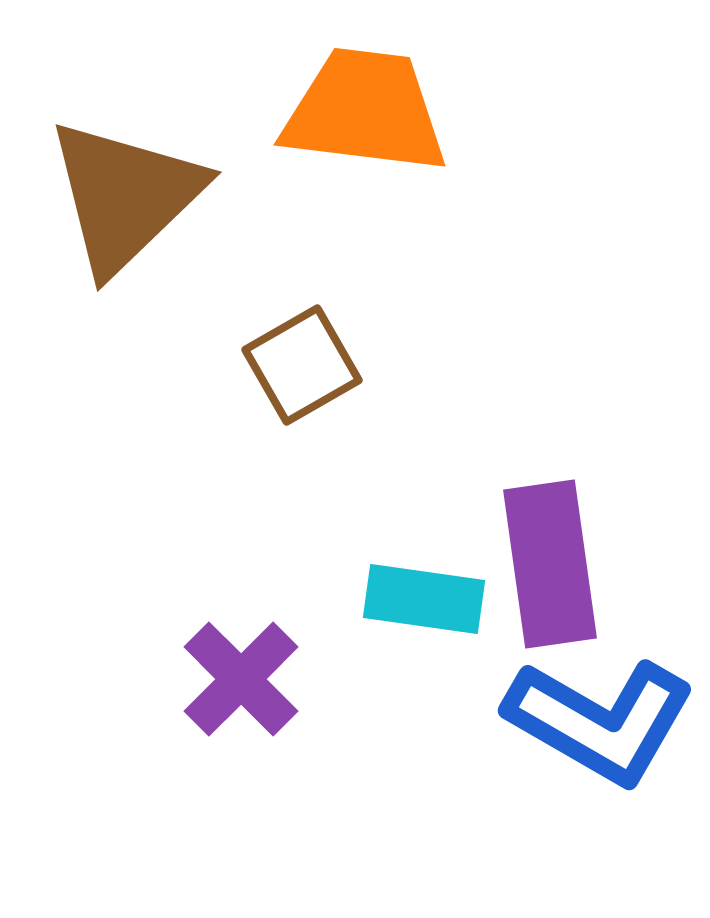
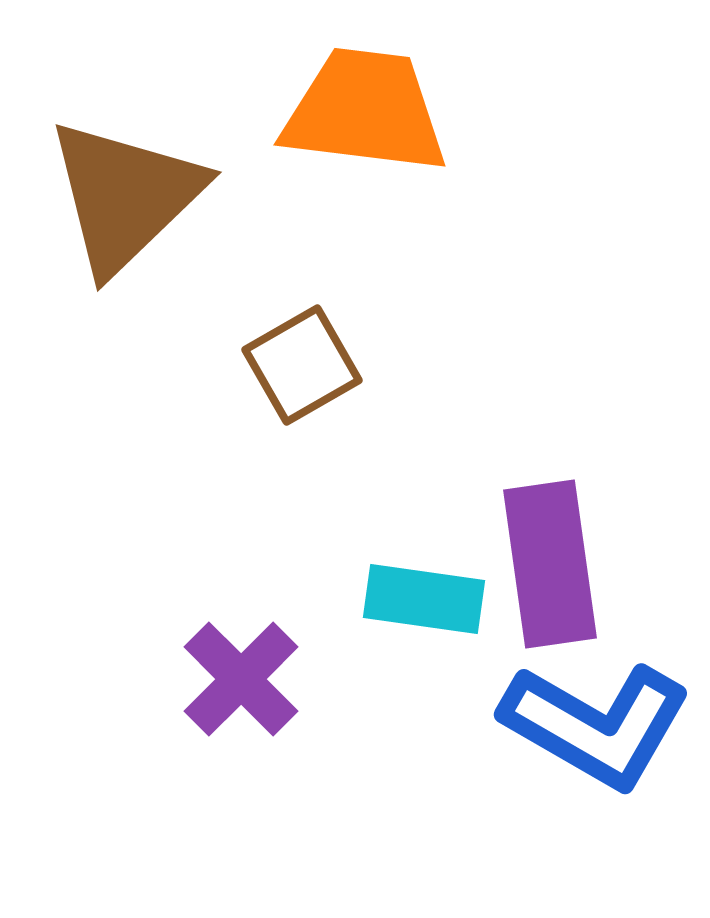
blue L-shape: moved 4 px left, 4 px down
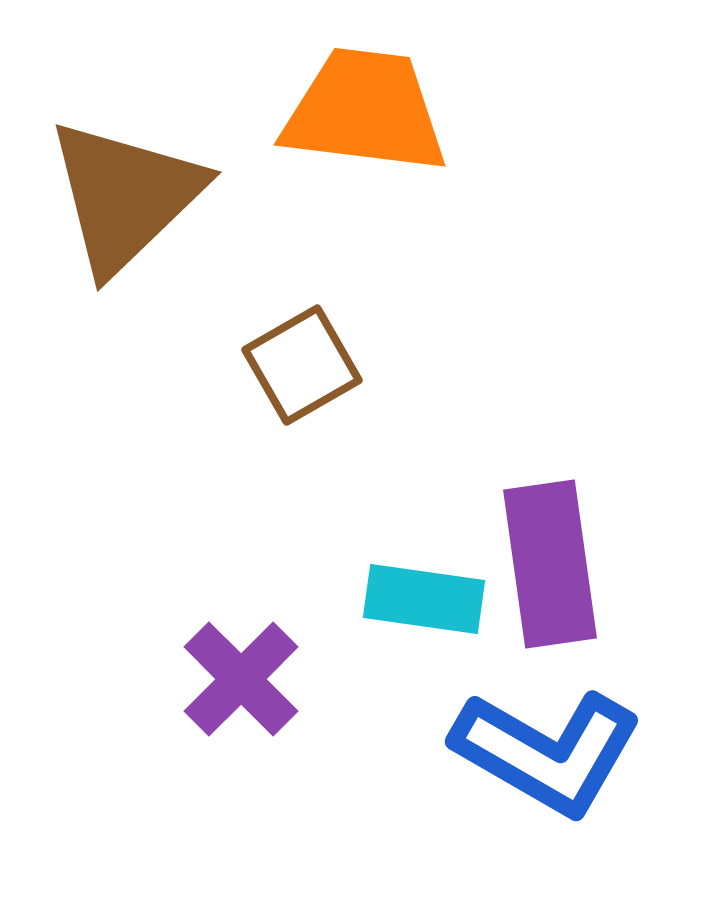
blue L-shape: moved 49 px left, 27 px down
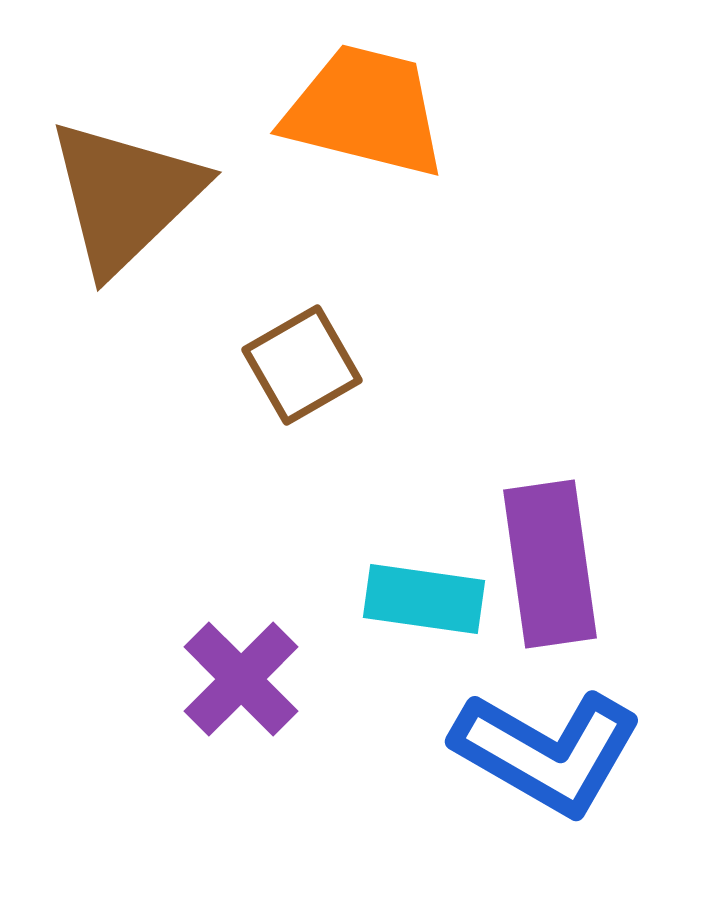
orange trapezoid: rotated 7 degrees clockwise
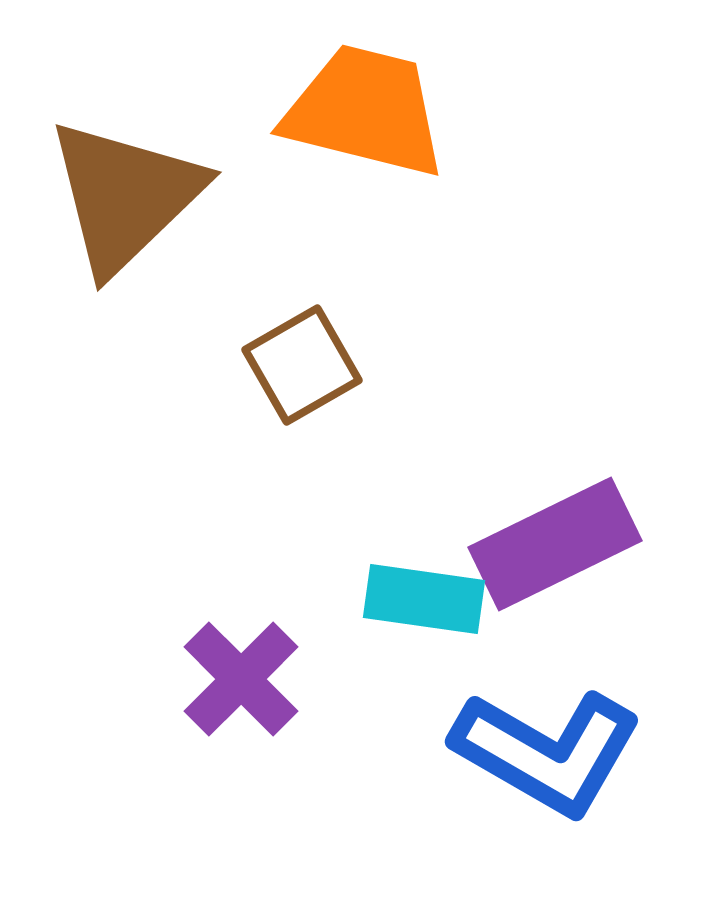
purple rectangle: moved 5 px right, 20 px up; rotated 72 degrees clockwise
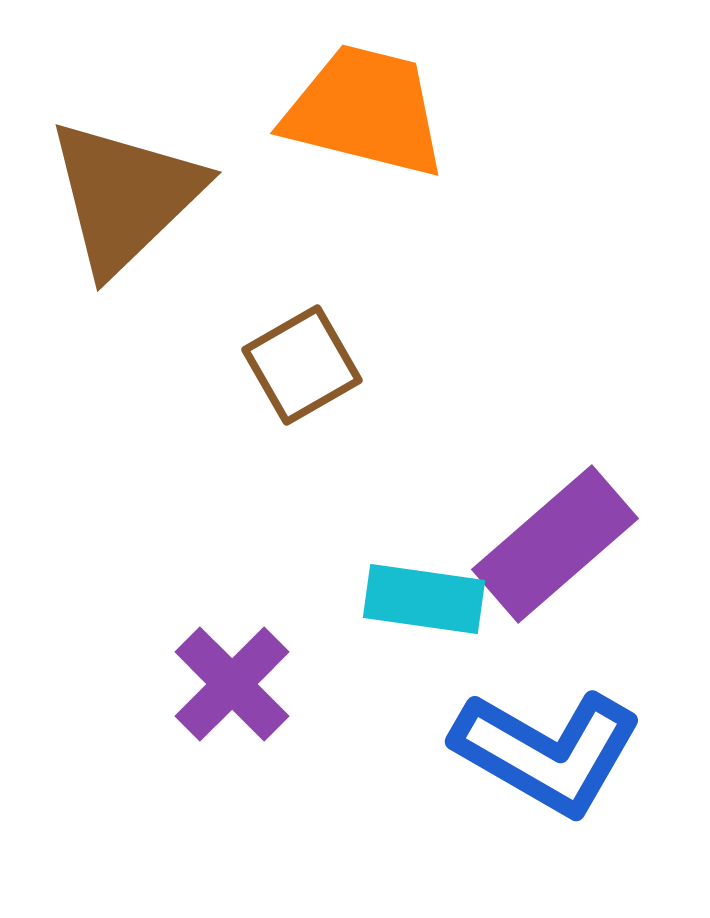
purple rectangle: rotated 15 degrees counterclockwise
purple cross: moved 9 px left, 5 px down
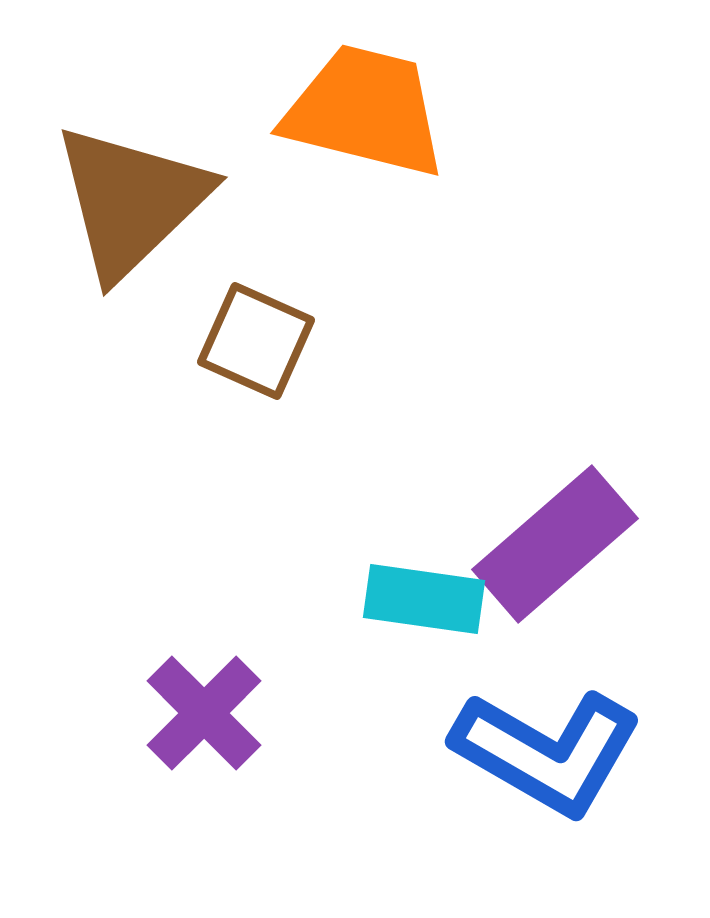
brown triangle: moved 6 px right, 5 px down
brown square: moved 46 px left, 24 px up; rotated 36 degrees counterclockwise
purple cross: moved 28 px left, 29 px down
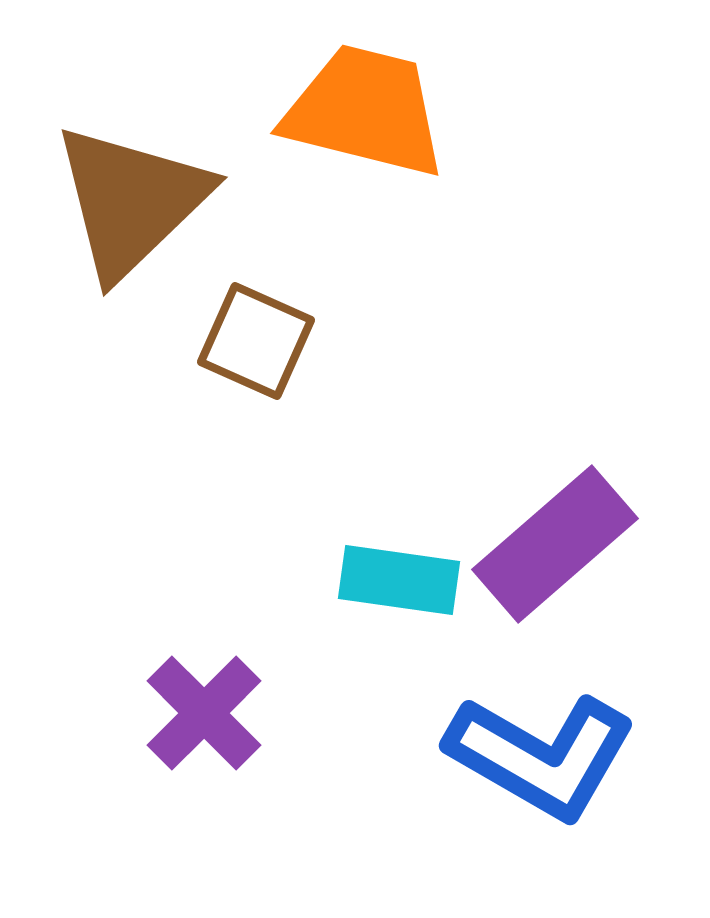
cyan rectangle: moved 25 px left, 19 px up
blue L-shape: moved 6 px left, 4 px down
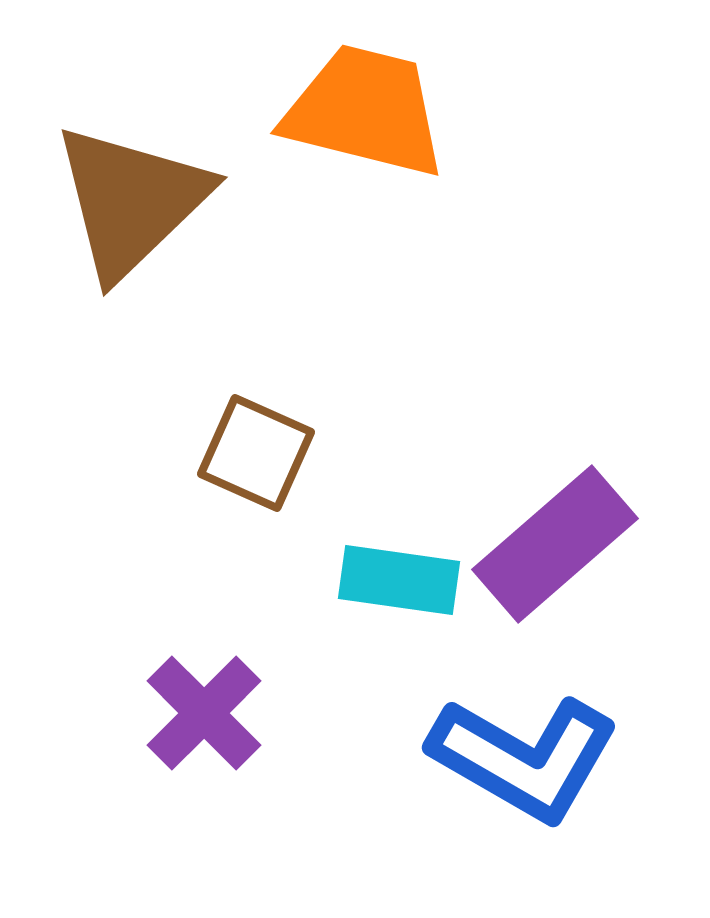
brown square: moved 112 px down
blue L-shape: moved 17 px left, 2 px down
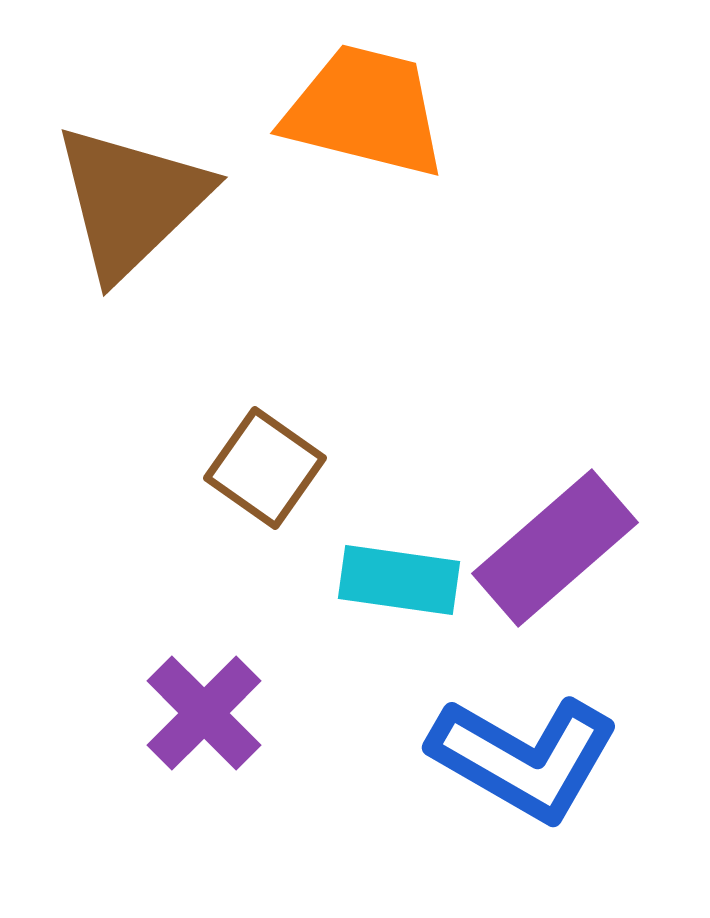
brown square: moved 9 px right, 15 px down; rotated 11 degrees clockwise
purple rectangle: moved 4 px down
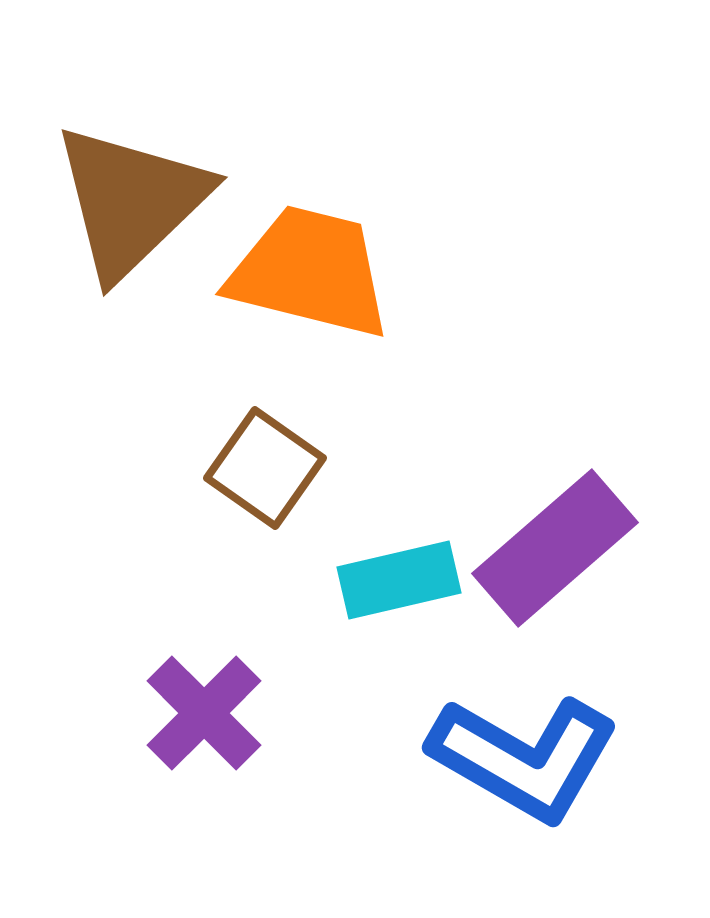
orange trapezoid: moved 55 px left, 161 px down
cyan rectangle: rotated 21 degrees counterclockwise
